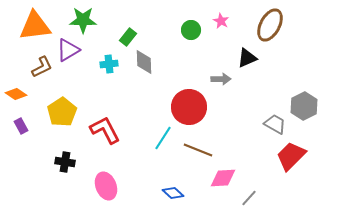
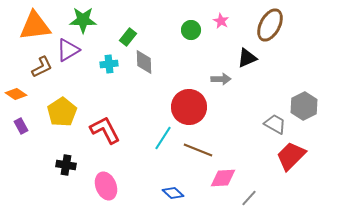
black cross: moved 1 px right, 3 px down
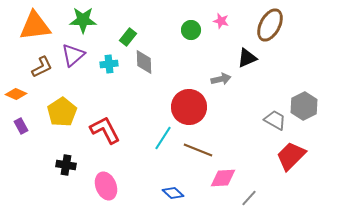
pink star: rotated 14 degrees counterclockwise
purple triangle: moved 5 px right, 5 px down; rotated 10 degrees counterclockwise
gray arrow: rotated 12 degrees counterclockwise
orange diamond: rotated 10 degrees counterclockwise
gray trapezoid: moved 4 px up
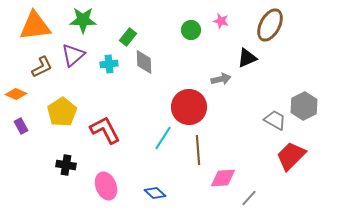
brown line: rotated 64 degrees clockwise
blue diamond: moved 18 px left
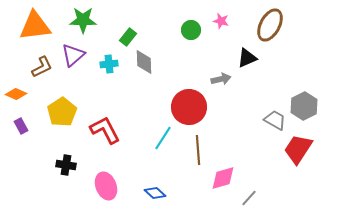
red trapezoid: moved 7 px right, 7 px up; rotated 12 degrees counterclockwise
pink diamond: rotated 12 degrees counterclockwise
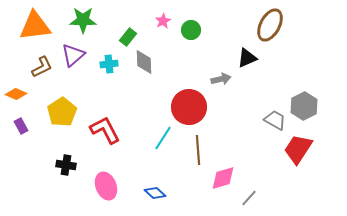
pink star: moved 58 px left; rotated 28 degrees clockwise
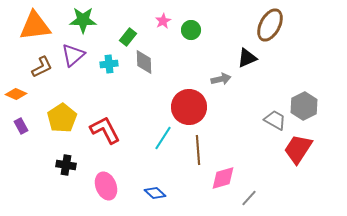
yellow pentagon: moved 6 px down
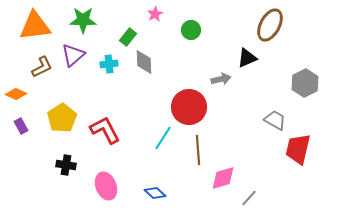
pink star: moved 8 px left, 7 px up
gray hexagon: moved 1 px right, 23 px up
red trapezoid: rotated 20 degrees counterclockwise
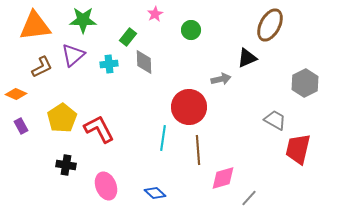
red L-shape: moved 6 px left, 1 px up
cyan line: rotated 25 degrees counterclockwise
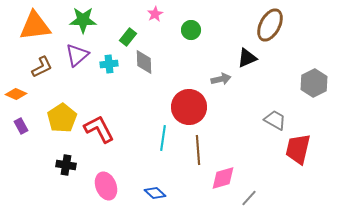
purple triangle: moved 4 px right
gray hexagon: moved 9 px right
